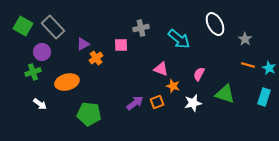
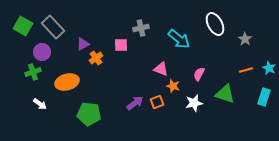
orange line: moved 2 px left, 5 px down; rotated 32 degrees counterclockwise
white star: moved 1 px right
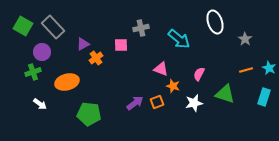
white ellipse: moved 2 px up; rotated 10 degrees clockwise
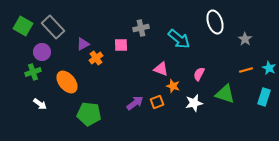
orange ellipse: rotated 65 degrees clockwise
